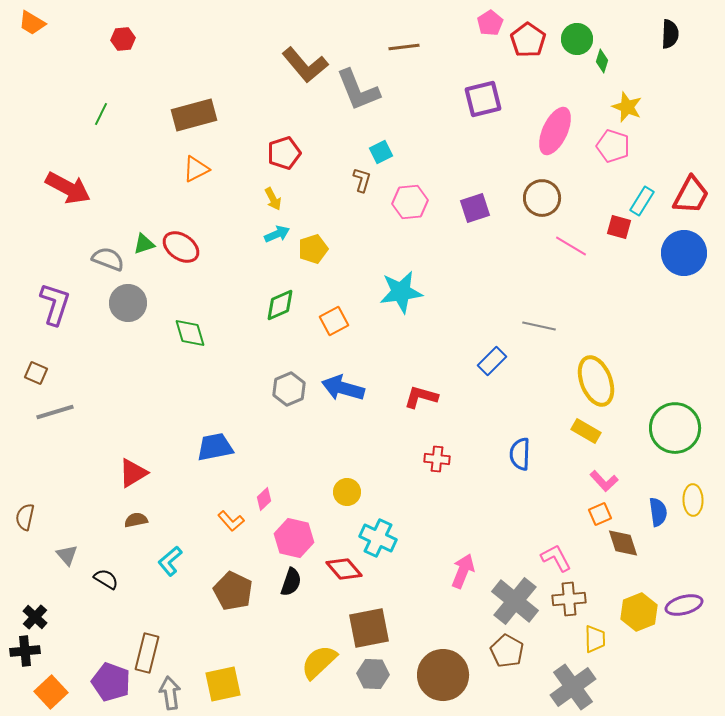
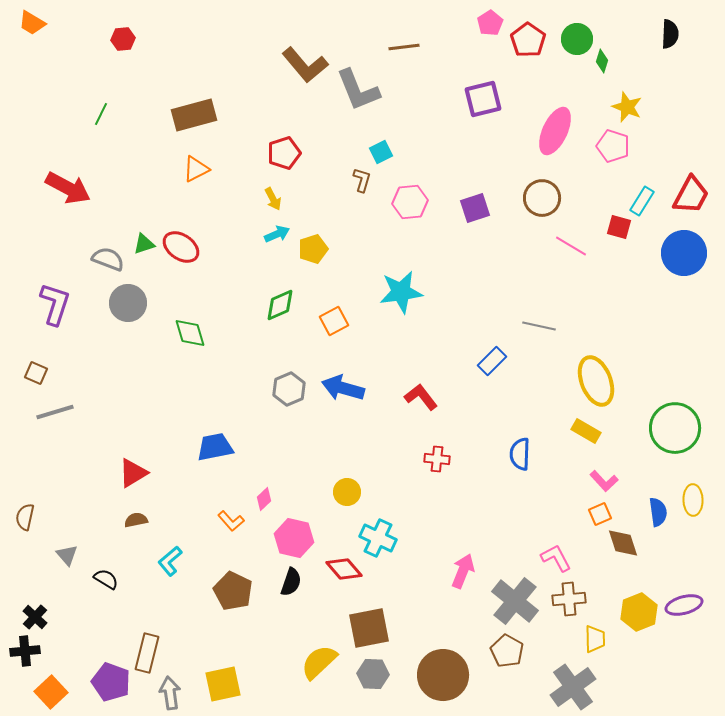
red L-shape at (421, 397): rotated 36 degrees clockwise
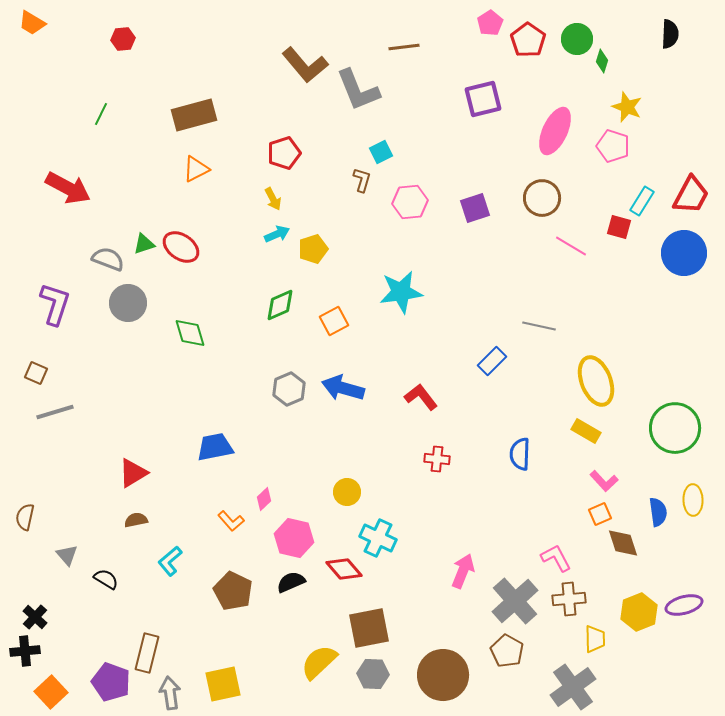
black semicircle at (291, 582): rotated 132 degrees counterclockwise
gray cross at (515, 601): rotated 9 degrees clockwise
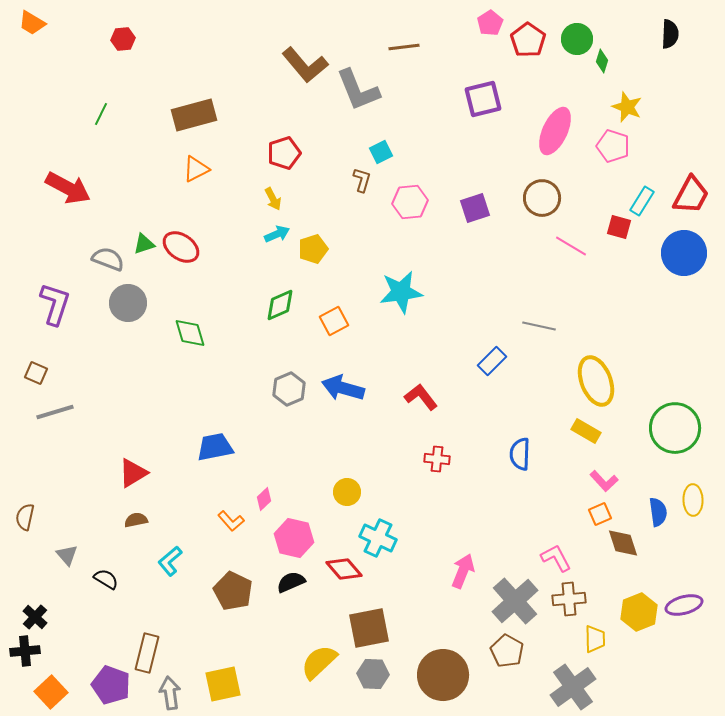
purple pentagon at (111, 682): moved 3 px down
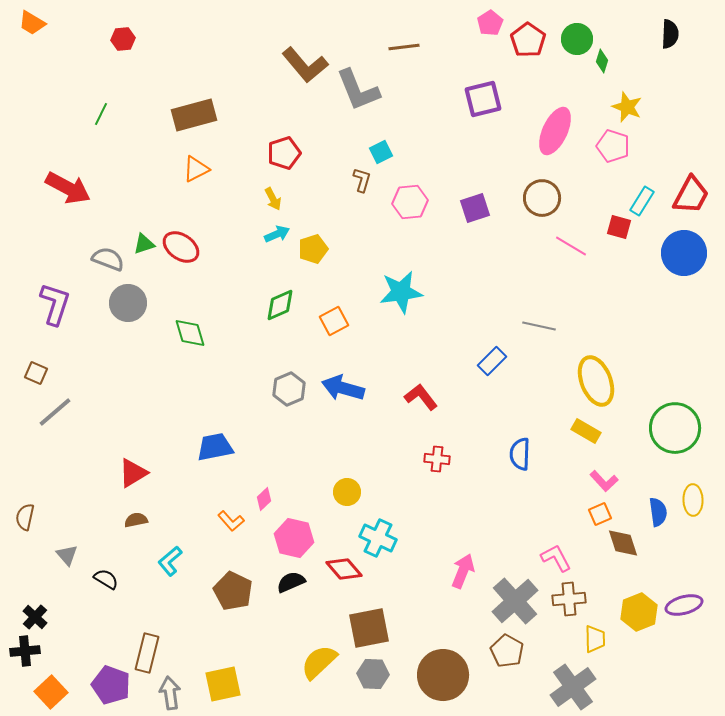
gray line at (55, 412): rotated 24 degrees counterclockwise
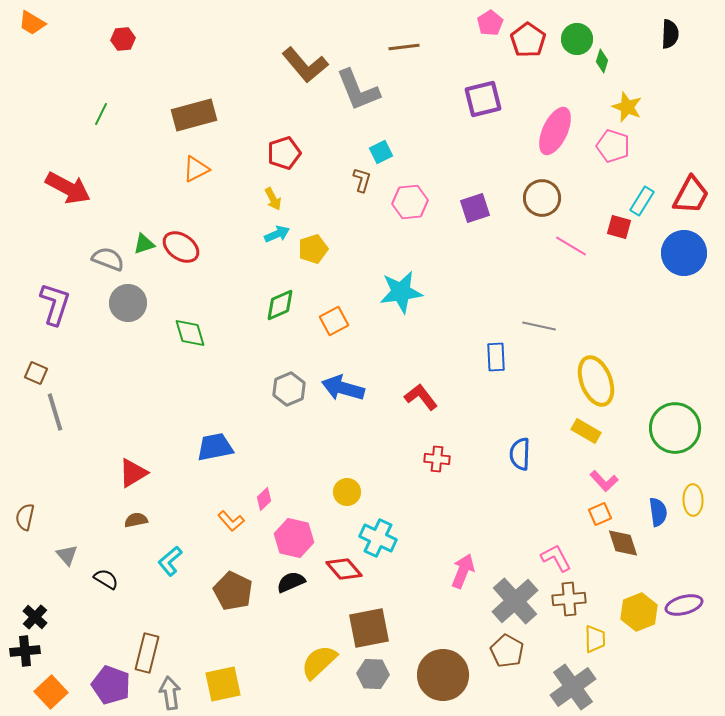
blue rectangle at (492, 361): moved 4 px right, 4 px up; rotated 48 degrees counterclockwise
gray line at (55, 412): rotated 66 degrees counterclockwise
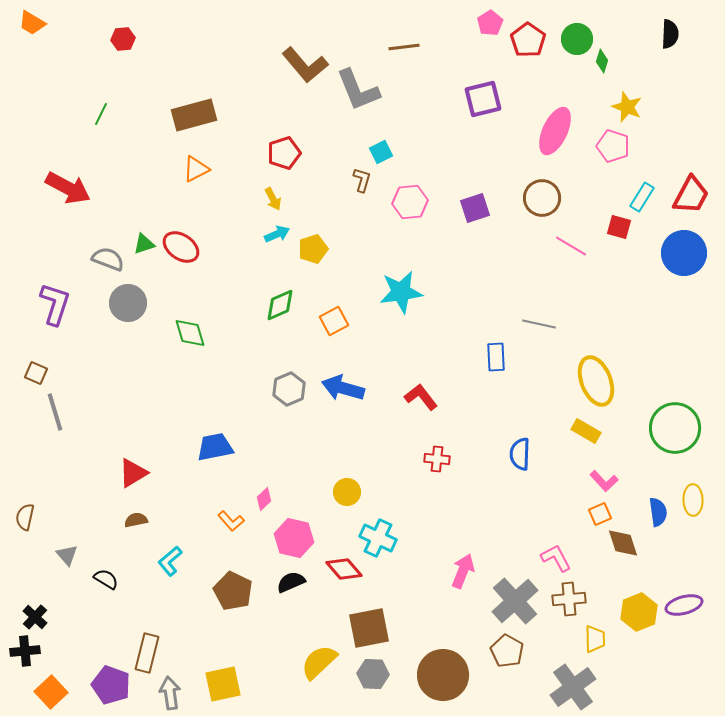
cyan rectangle at (642, 201): moved 4 px up
gray line at (539, 326): moved 2 px up
